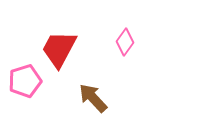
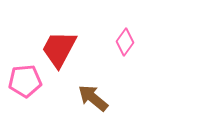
pink pentagon: rotated 12 degrees clockwise
brown arrow: rotated 8 degrees counterclockwise
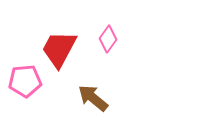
pink diamond: moved 17 px left, 3 px up
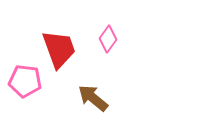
red trapezoid: rotated 132 degrees clockwise
pink pentagon: rotated 12 degrees clockwise
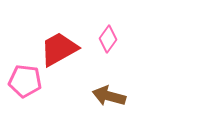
red trapezoid: rotated 99 degrees counterclockwise
brown arrow: moved 16 px right, 2 px up; rotated 24 degrees counterclockwise
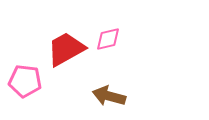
pink diamond: rotated 40 degrees clockwise
red trapezoid: moved 7 px right
